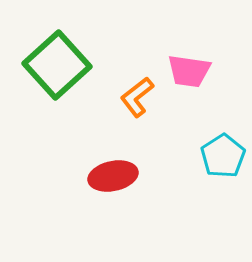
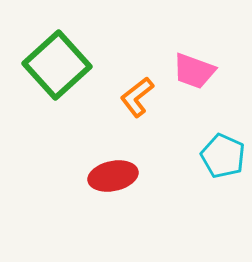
pink trapezoid: moved 5 px right; rotated 12 degrees clockwise
cyan pentagon: rotated 15 degrees counterclockwise
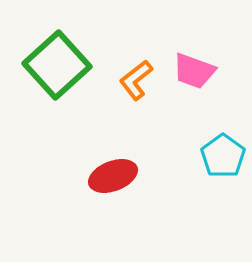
orange L-shape: moved 1 px left, 17 px up
cyan pentagon: rotated 12 degrees clockwise
red ellipse: rotated 9 degrees counterclockwise
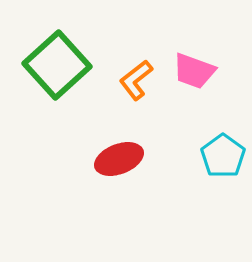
red ellipse: moved 6 px right, 17 px up
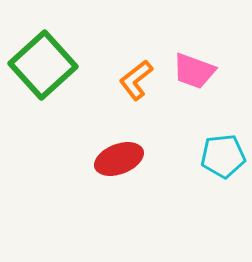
green square: moved 14 px left
cyan pentagon: rotated 30 degrees clockwise
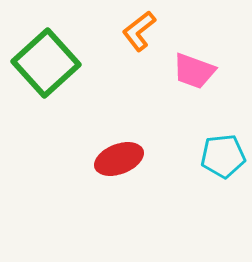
green square: moved 3 px right, 2 px up
orange L-shape: moved 3 px right, 49 px up
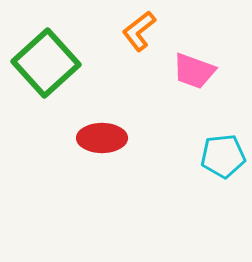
red ellipse: moved 17 px left, 21 px up; rotated 21 degrees clockwise
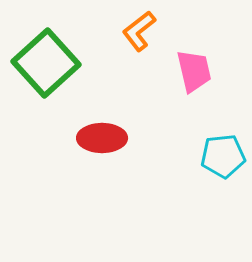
pink trapezoid: rotated 123 degrees counterclockwise
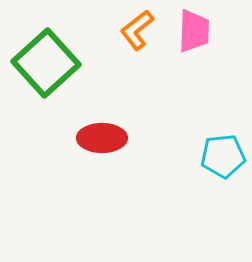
orange L-shape: moved 2 px left, 1 px up
pink trapezoid: moved 40 px up; rotated 15 degrees clockwise
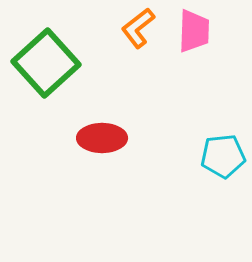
orange L-shape: moved 1 px right, 2 px up
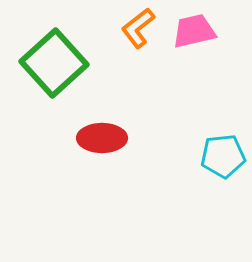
pink trapezoid: rotated 105 degrees counterclockwise
green square: moved 8 px right
